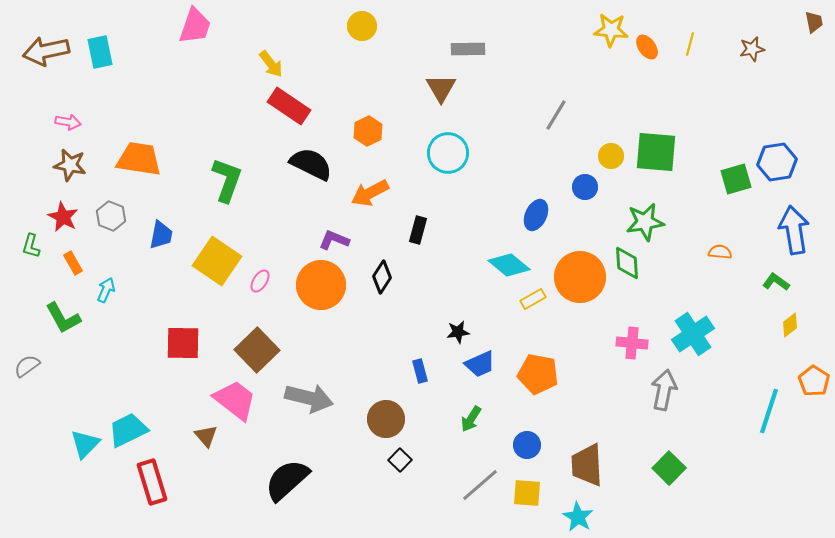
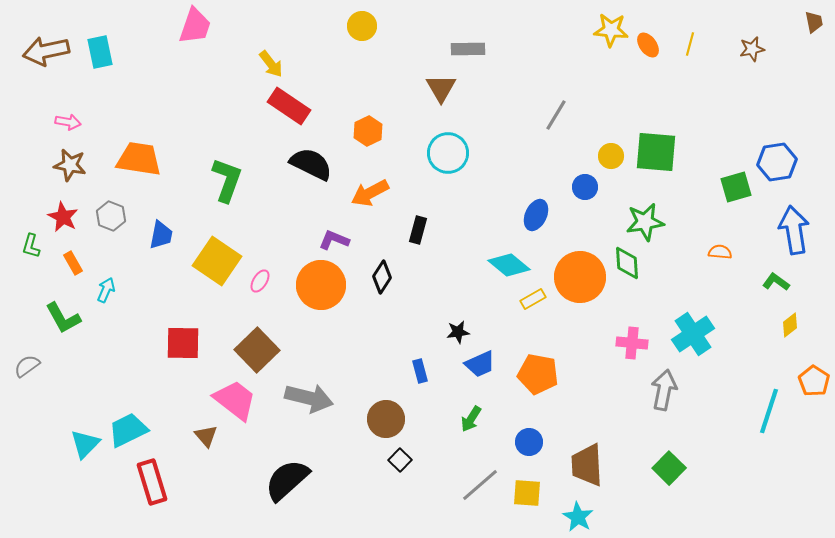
orange ellipse at (647, 47): moved 1 px right, 2 px up
green square at (736, 179): moved 8 px down
blue circle at (527, 445): moved 2 px right, 3 px up
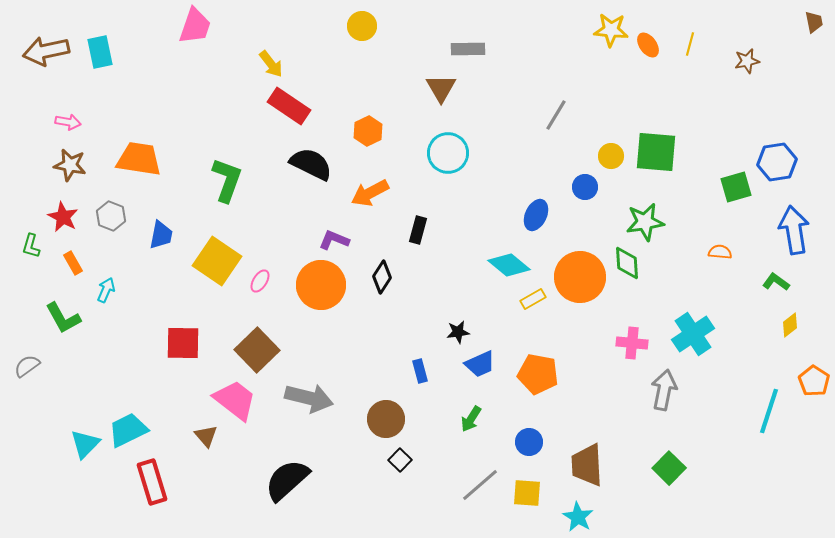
brown star at (752, 49): moved 5 px left, 12 px down
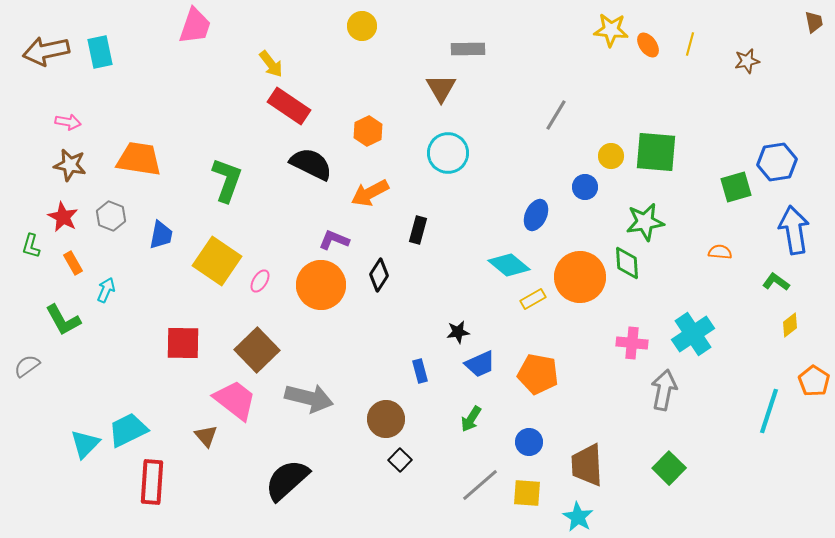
black diamond at (382, 277): moved 3 px left, 2 px up
green L-shape at (63, 318): moved 2 px down
red rectangle at (152, 482): rotated 21 degrees clockwise
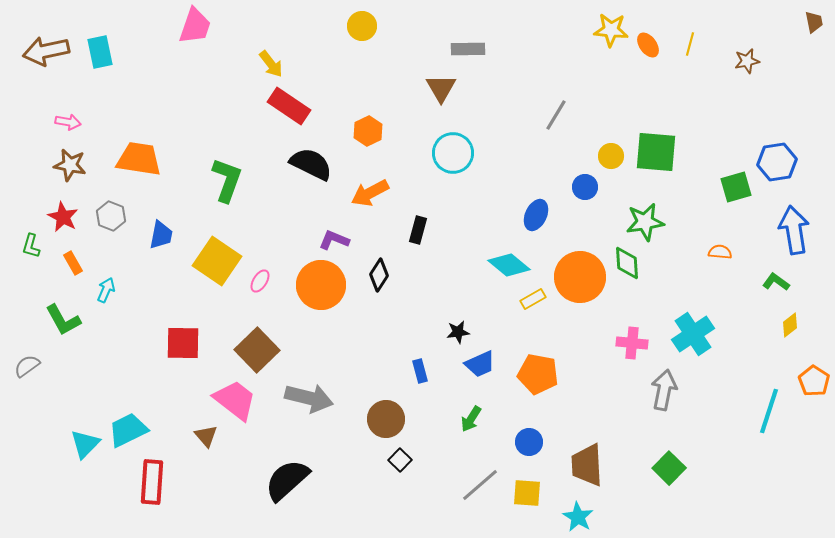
cyan circle at (448, 153): moved 5 px right
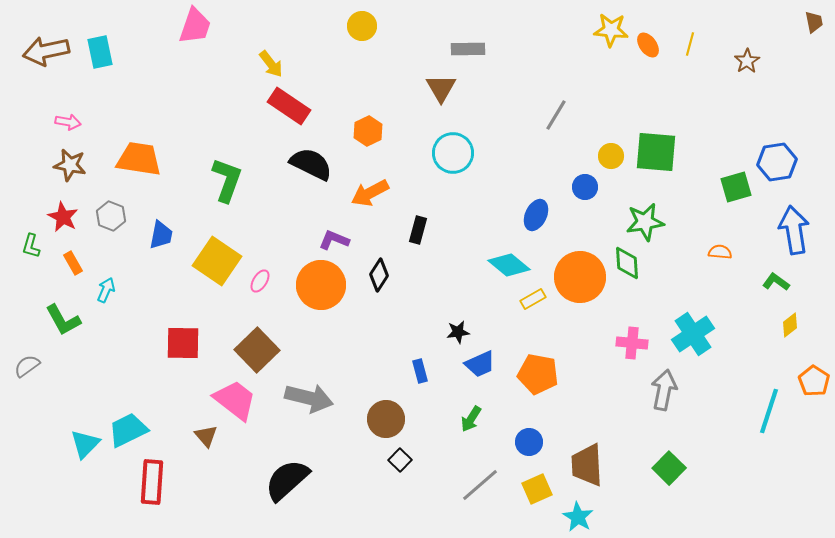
brown star at (747, 61): rotated 20 degrees counterclockwise
yellow square at (527, 493): moved 10 px right, 4 px up; rotated 28 degrees counterclockwise
